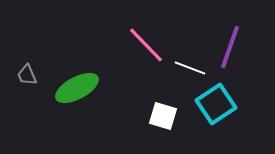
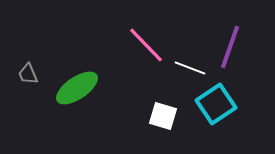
gray trapezoid: moved 1 px right, 1 px up
green ellipse: rotated 6 degrees counterclockwise
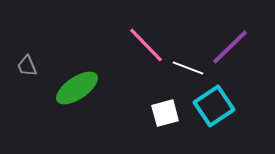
purple line: rotated 27 degrees clockwise
white line: moved 2 px left
gray trapezoid: moved 1 px left, 8 px up
cyan square: moved 2 px left, 2 px down
white square: moved 2 px right, 3 px up; rotated 32 degrees counterclockwise
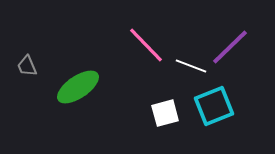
white line: moved 3 px right, 2 px up
green ellipse: moved 1 px right, 1 px up
cyan square: rotated 12 degrees clockwise
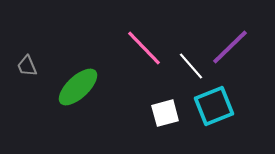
pink line: moved 2 px left, 3 px down
white line: rotated 28 degrees clockwise
green ellipse: rotated 9 degrees counterclockwise
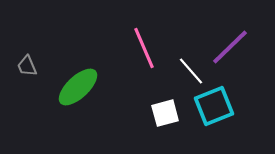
pink line: rotated 21 degrees clockwise
white line: moved 5 px down
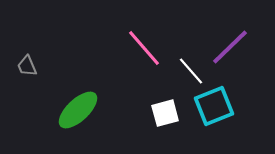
pink line: rotated 18 degrees counterclockwise
green ellipse: moved 23 px down
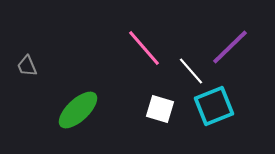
white square: moved 5 px left, 4 px up; rotated 32 degrees clockwise
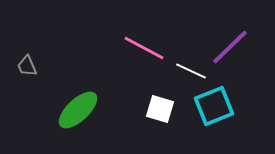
pink line: rotated 21 degrees counterclockwise
white line: rotated 24 degrees counterclockwise
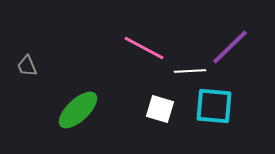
white line: moved 1 px left; rotated 28 degrees counterclockwise
cyan square: rotated 27 degrees clockwise
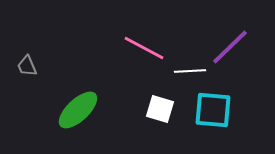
cyan square: moved 1 px left, 4 px down
